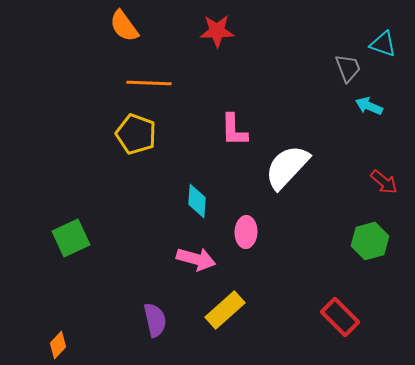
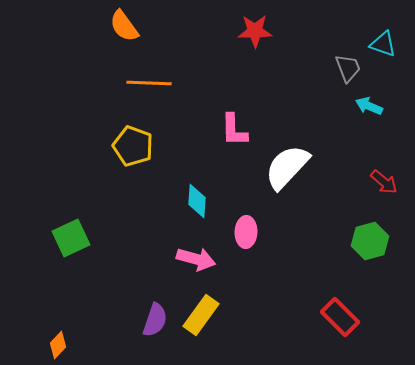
red star: moved 38 px right
yellow pentagon: moved 3 px left, 12 px down
yellow rectangle: moved 24 px left, 5 px down; rotated 12 degrees counterclockwise
purple semicircle: rotated 32 degrees clockwise
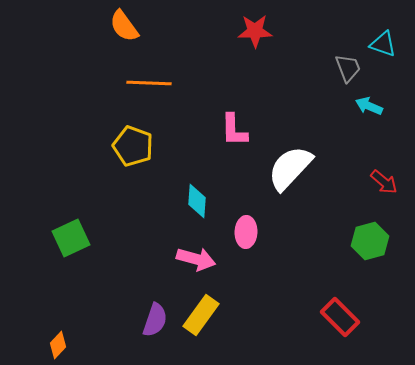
white semicircle: moved 3 px right, 1 px down
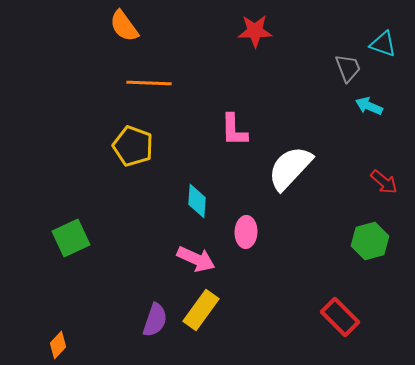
pink arrow: rotated 9 degrees clockwise
yellow rectangle: moved 5 px up
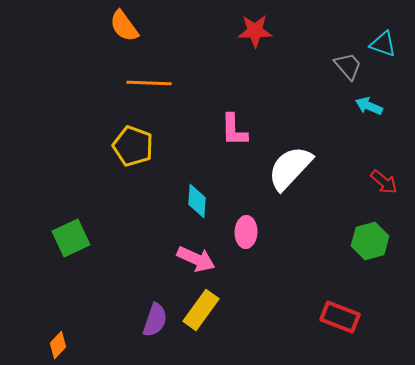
gray trapezoid: moved 2 px up; rotated 20 degrees counterclockwise
red rectangle: rotated 24 degrees counterclockwise
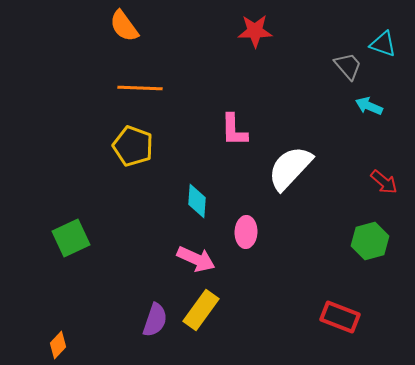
orange line: moved 9 px left, 5 px down
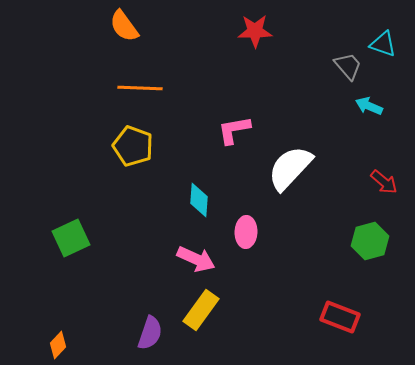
pink L-shape: rotated 81 degrees clockwise
cyan diamond: moved 2 px right, 1 px up
purple semicircle: moved 5 px left, 13 px down
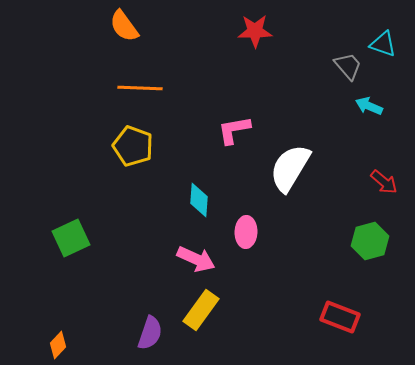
white semicircle: rotated 12 degrees counterclockwise
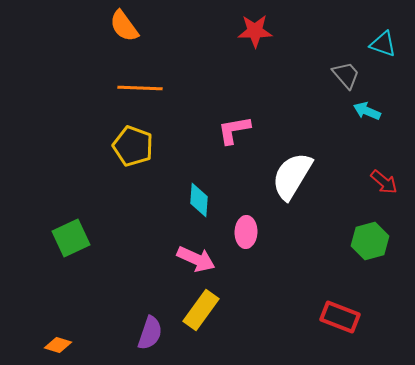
gray trapezoid: moved 2 px left, 9 px down
cyan arrow: moved 2 px left, 5 px down
white semicircle: moved 2 px right, 8 px down
orange diamond: rotated 64 degrees clockwise
